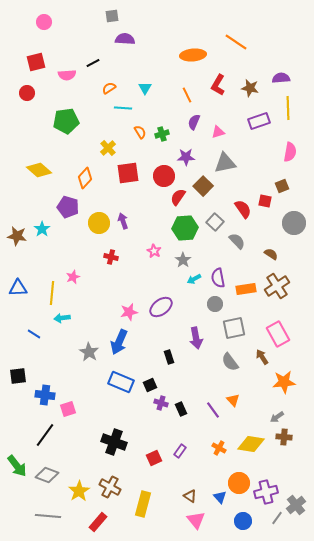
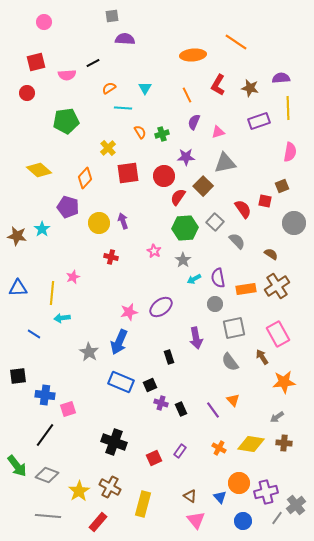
brown cross at (284, 437): moved 6 px down
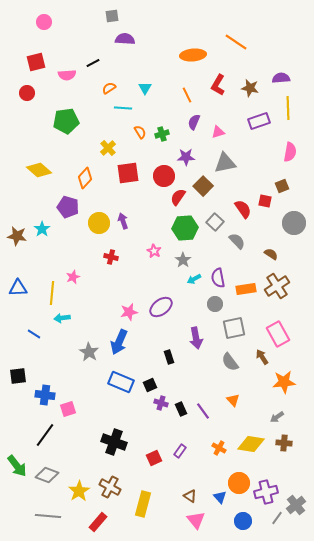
purple line at (213, 410): moved 10 px left, 1 px down
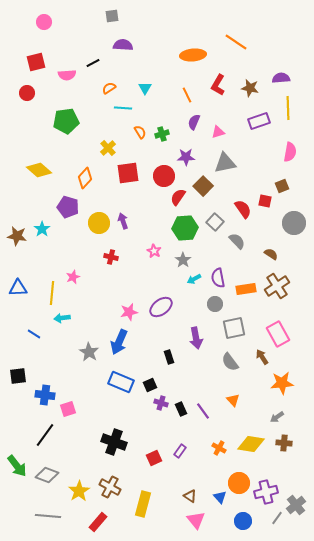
purple semicircle at (125, 39): moved 2 px left, 6 px down
orange star at (284, 382): moved 2 px left, 1 px down
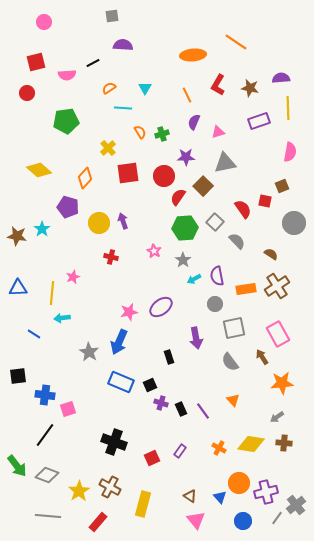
purple semicircle at (218, 278): moved 1 px left, 2 px up
red square at (154, 458): moved 2 px left
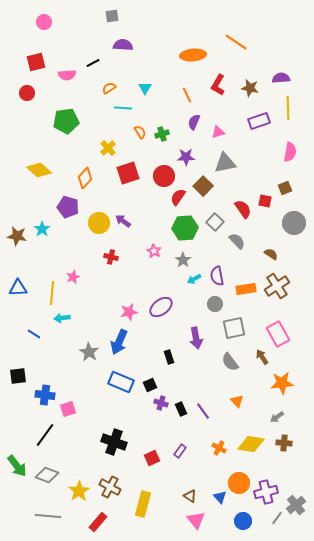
red square at (128, 173): rotated 10 degrees counterclockwise
brown square at (282, 186): moved 3 px right, 2 px down
purple arrow at (123, 221): rotated 35 degrees counterclockwise
orange triangle at (233, 400): moved 4 px right, 1 px down
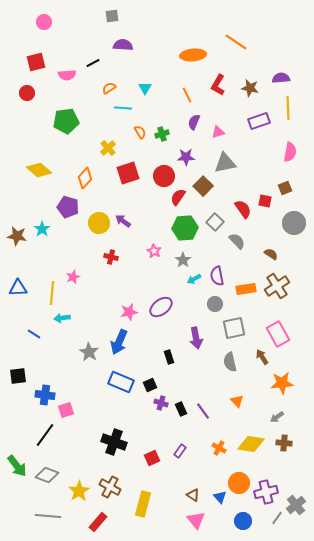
gray semicircle at (230, 362): rotated 24 degrees clockwise
pink square at (68, 409): moved 2 px left, 1 px down
brown triangle at (190, 496): moved 3 px right, 1 px up
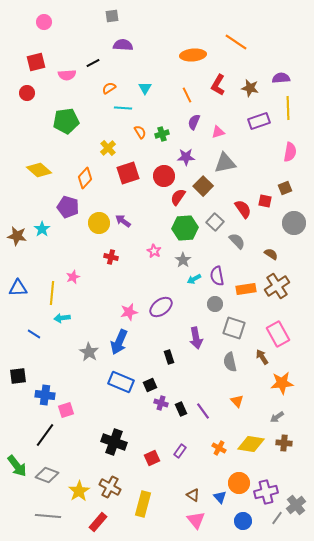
gray square at (234, 328): rotated 30 degrees clockwise
